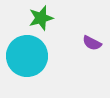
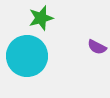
purple semicircle: moved 5 px right, 4 px down
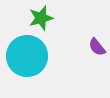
purple semicircle: rotated 24 degrees clockwise
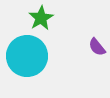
green star: rotated 15 degrees counterclockwise
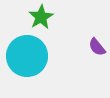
green star: moved 1 px up
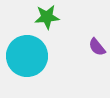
green star: moved 6 px right; rotated 25 degrees clockwise
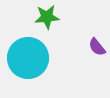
cyan circle: moved 1 px right, 2 px down
